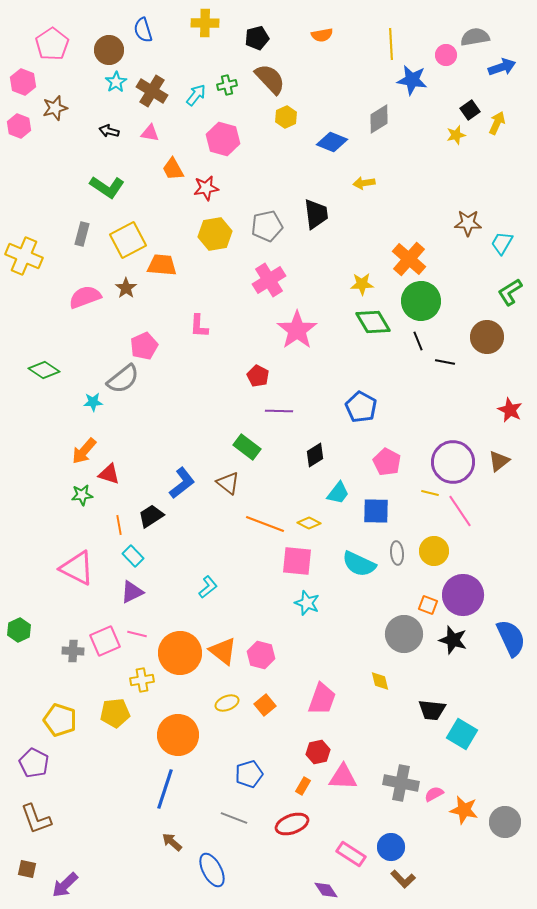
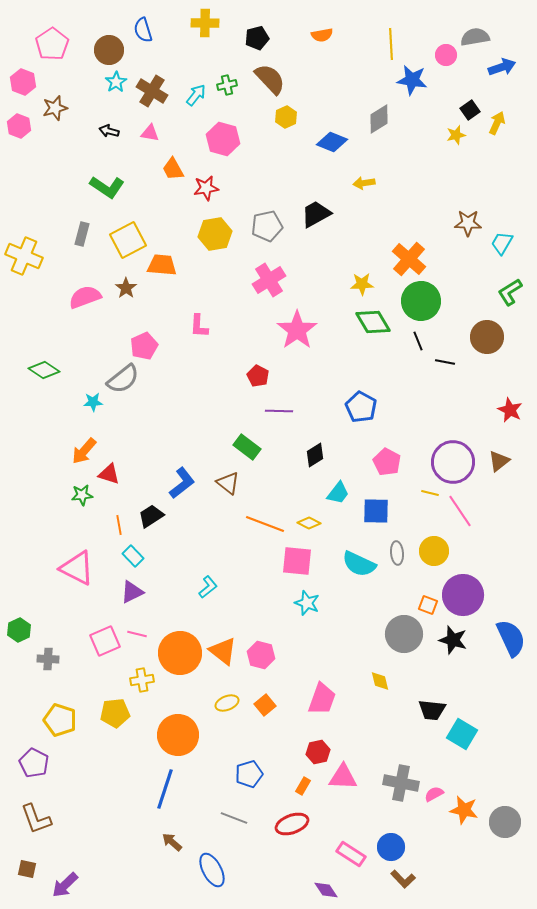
black trapezoid at (316, 214): rotated 112 degrees counterclockwise
gray cross at (73, 651): moved 25 px left, 8 px down
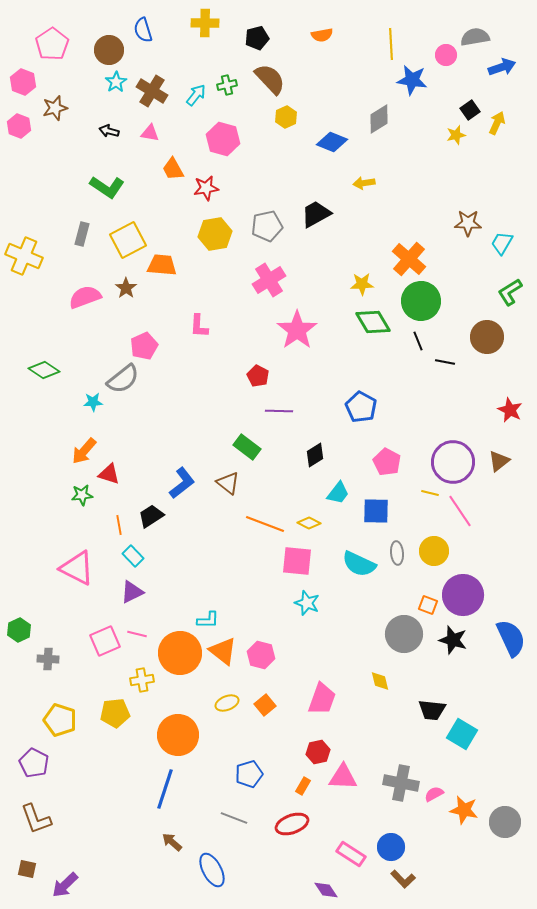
cyan L-shape at (208, 587): moved 33 px down; rotated 40 degrees clockwise
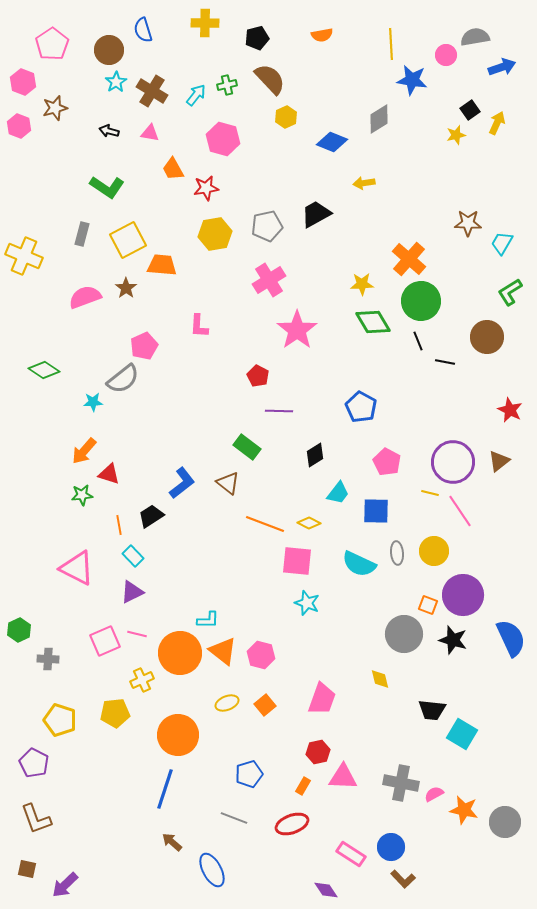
yellow cross at (142, 680): rotated 15 degrees counterclockwise
yellow diamond at (380, 681): moved 2 px up
